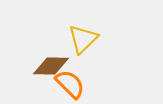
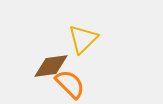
brown diamond: rotated 9 degrees counterclockwise
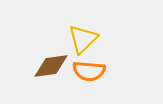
orange semicircle: moved 19 px right, 13 px up; rotated 140 degrees clockwise
